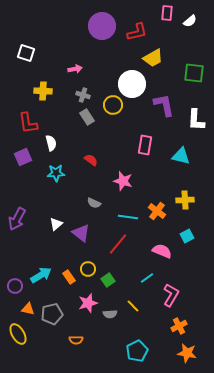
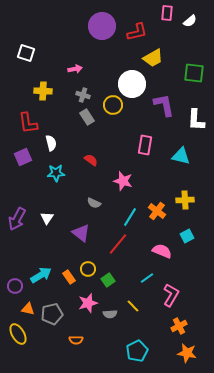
cyan line at (128, 217): moved 2 px right; rotated 66 degrees counterclockwise
white triangle at (56, 224): moved 9 px left, 6 px up; rotated 16 degrees counterclockwise
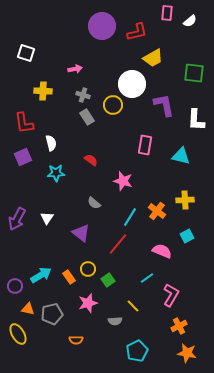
red L-shape at (28, 123): moved 4 px left
gray semicircle at (94, 203): rotated 16 degrees clockwise
gray semicircle at (110, 314): moved 5 px right, 7 px down
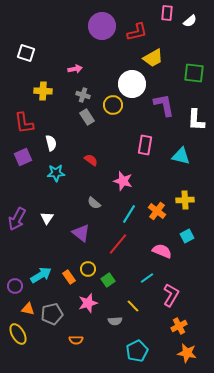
cyan line at (130, 217): moved 1 px left, 3 px up
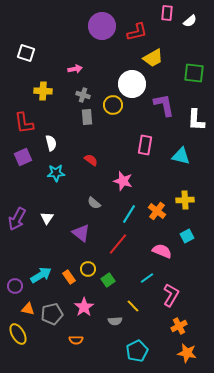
gray rectangle at (87, 117): rotated 28 degrees clockwise
pink star at (88, 303): moved 4 px left, 4 px down; rotated 18 degrees counterclockwise
